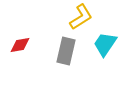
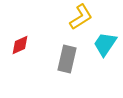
red diamond: rotated 15 degrees counterclockwise
gray rectangle: moved 1 px right, 8 px down
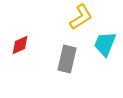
cyan trapezoid: rotated 12 degrees counterclockwise
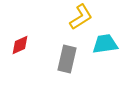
cyan trapezoid: rotated 60 degrees clockwise
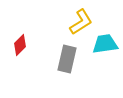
yellow L-shape: moved 5 px down
red diamond: rotated 20 degrees counterclockwise
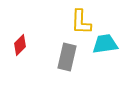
yellow L-shape: rotated 124 degrees clockwise
gray rectangle: moved 2 px up
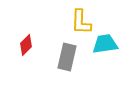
red diamond: moved 6 px right
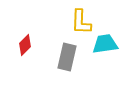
red diamond: moved 1 px left
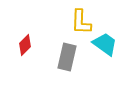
cyan trapezoid: rotated 44 degrees clockwise
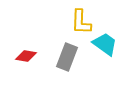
red diamond: moved 1 px right, 11 px down; rotated 55 degrees clockwise
gray rectangle: rotated 8 degrees clockwise
